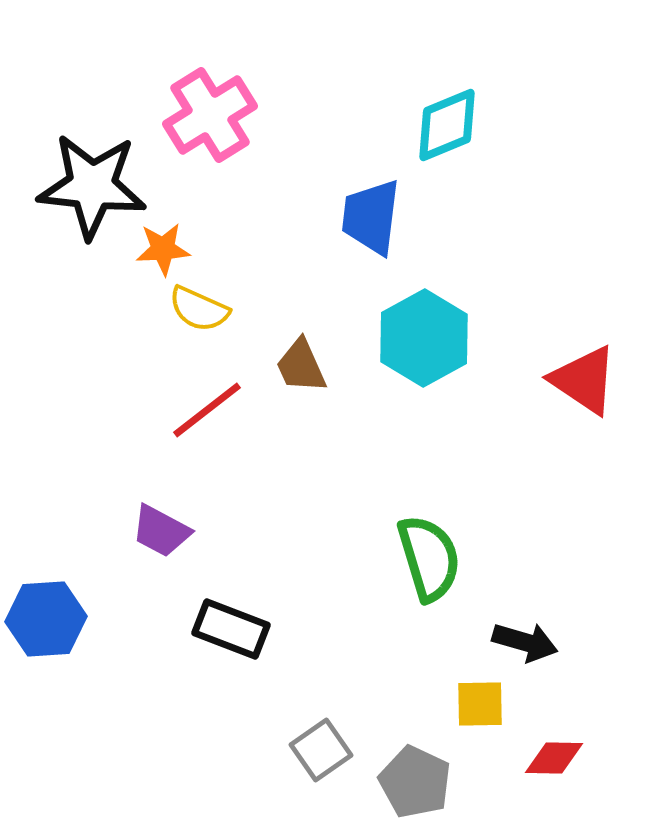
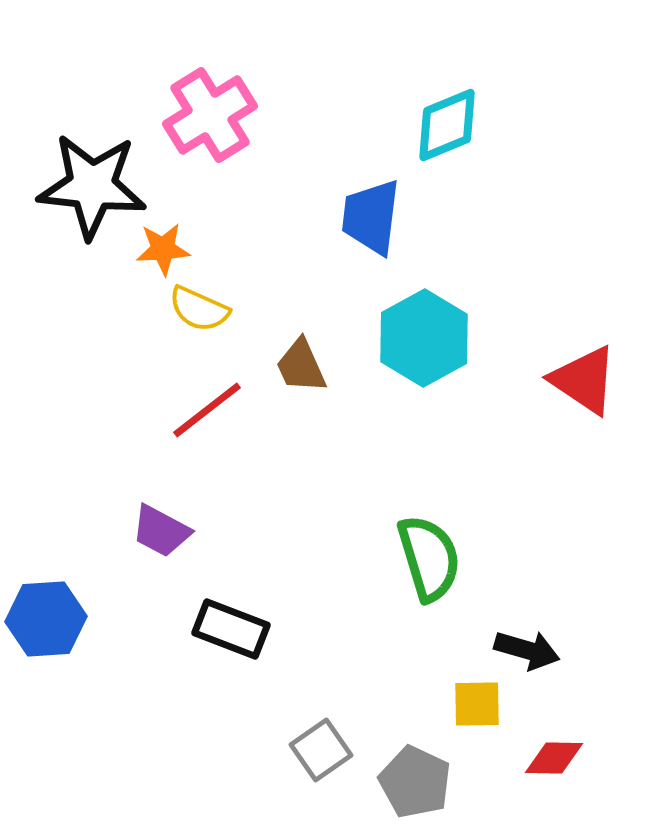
black arrow: moved 2 px right, 8 px down
yellow square: moved 3 px left
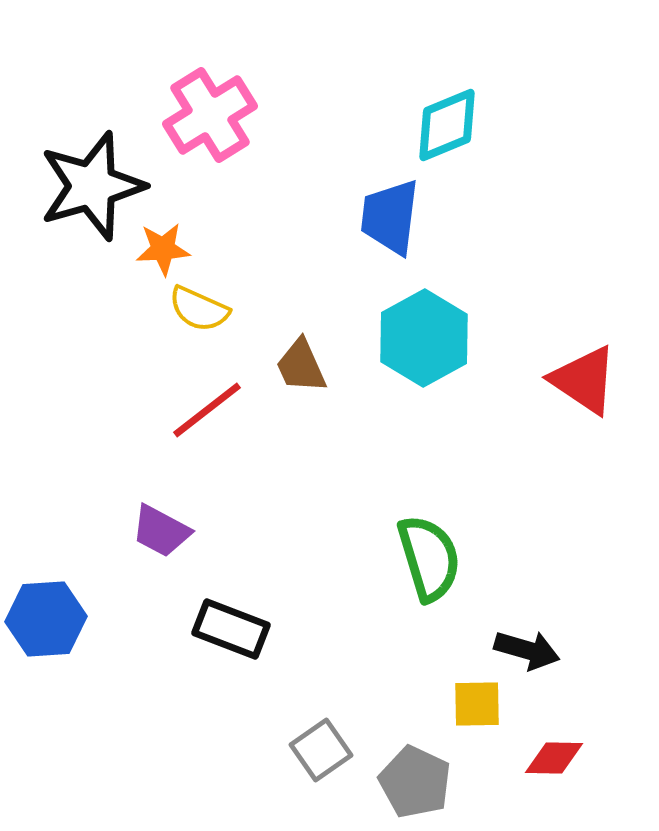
black star: rotated 22 degrees counterclockwise
blue trapezoid: moved 19 px right
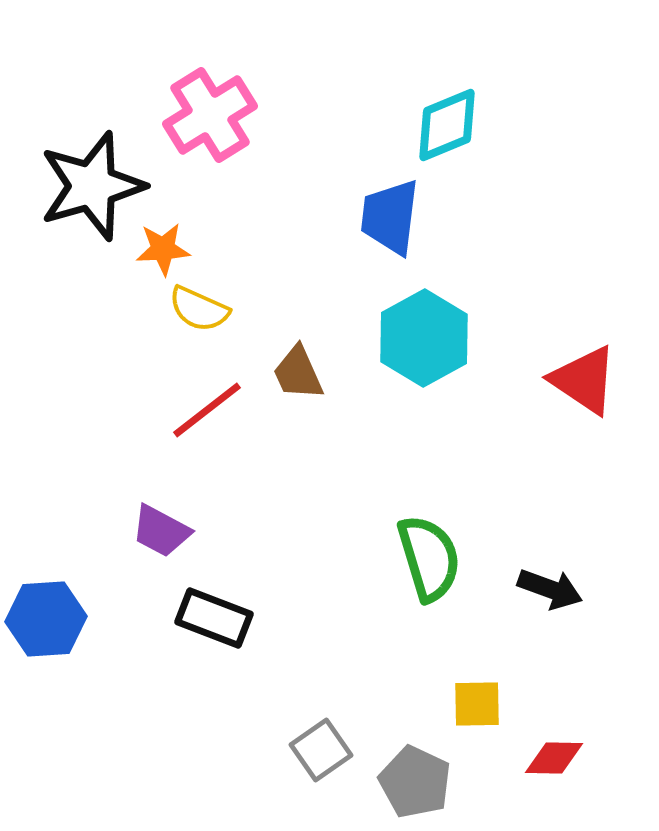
brown trapezoid: moved 3 px left, 7 px down
black rectangle: moved 17 px left, 11 px up
black arrow: moved 23 px right, 61 px up; rotated 4 degrees clockwise
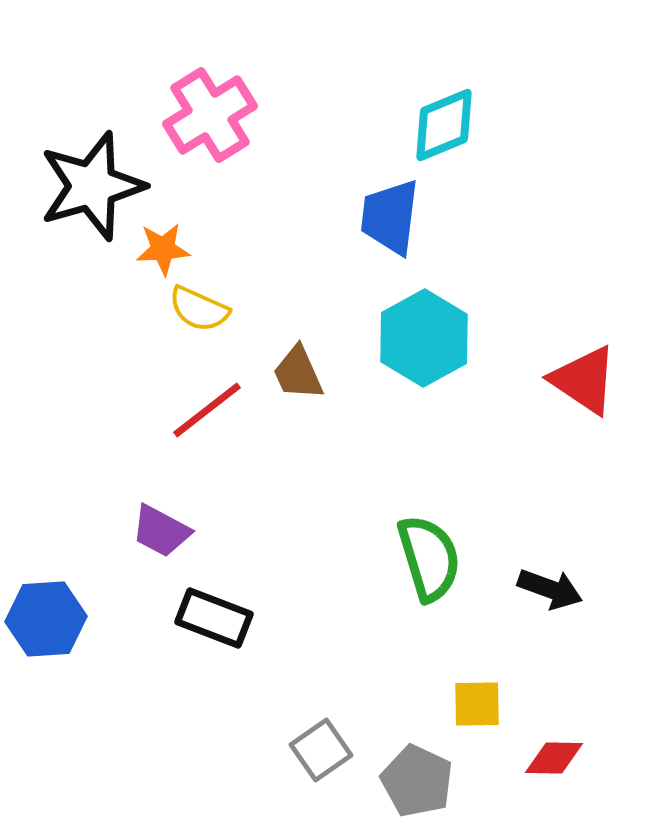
cyan diamond: moved 3 px left
gray pentagon: moved 2 px right, 1 px up
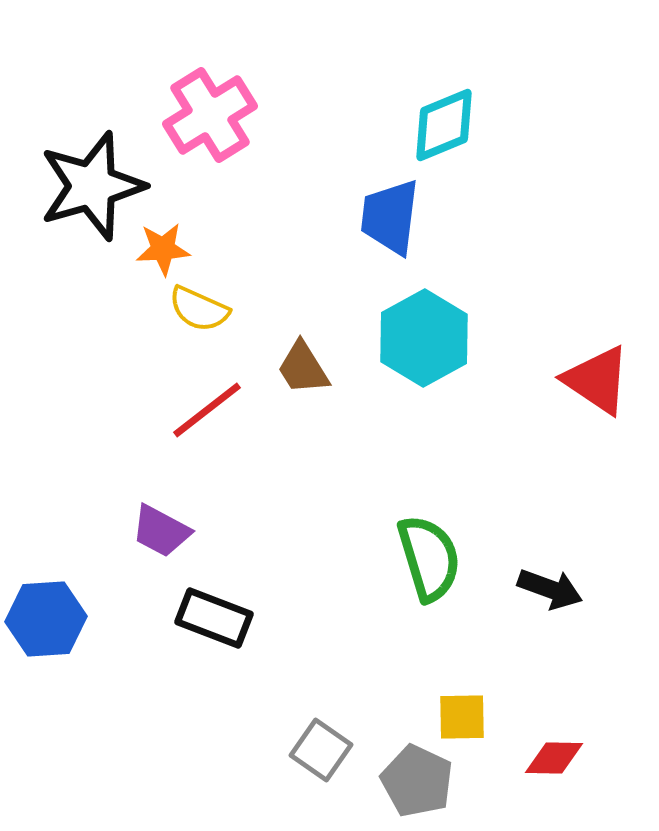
brown trapezoid: moved 5 px right, 5 px up; rotated 8 degrees counterclockwise
red triangle: moved 13 px right
yellow square: moved 15 px left, 13 px down
gray square: rotated 20 degrees counterclockwise
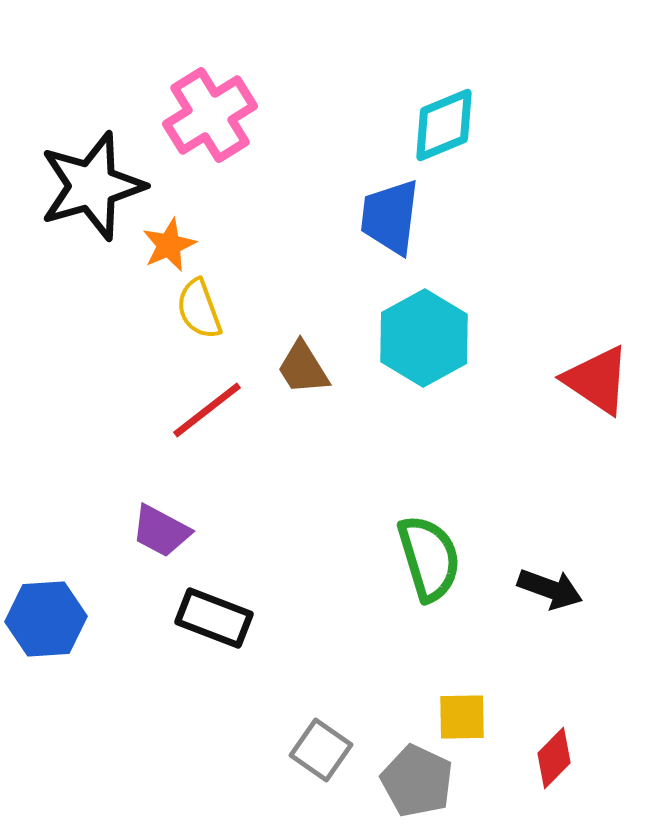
orange star: moved 6 px right, 4 px up; rotated 20 degrees counterclockwise
yellow semicircle: rotated 46 degrees clockwise
red diamond: rotated 46 degrees counterclockwise
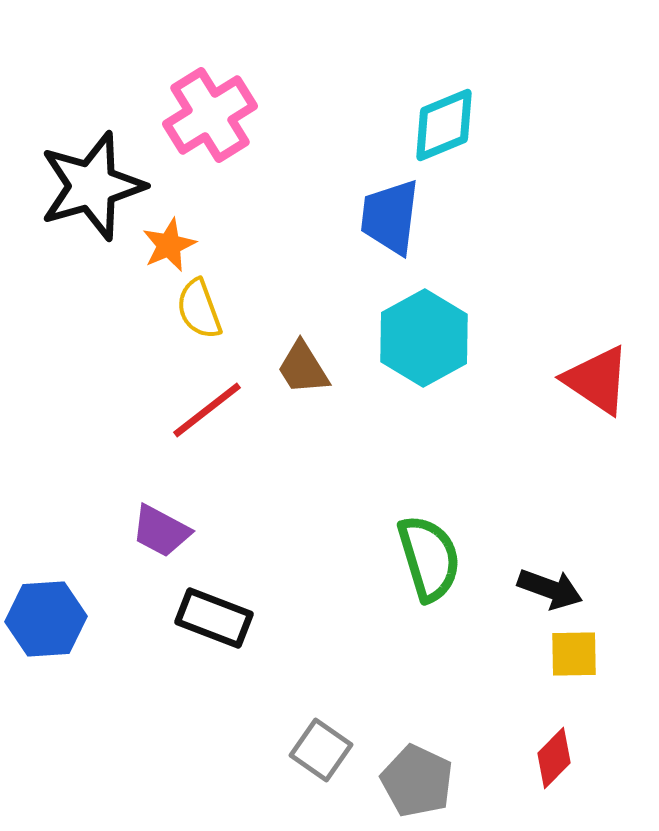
yellow square: moved 112 px right, 63 px up
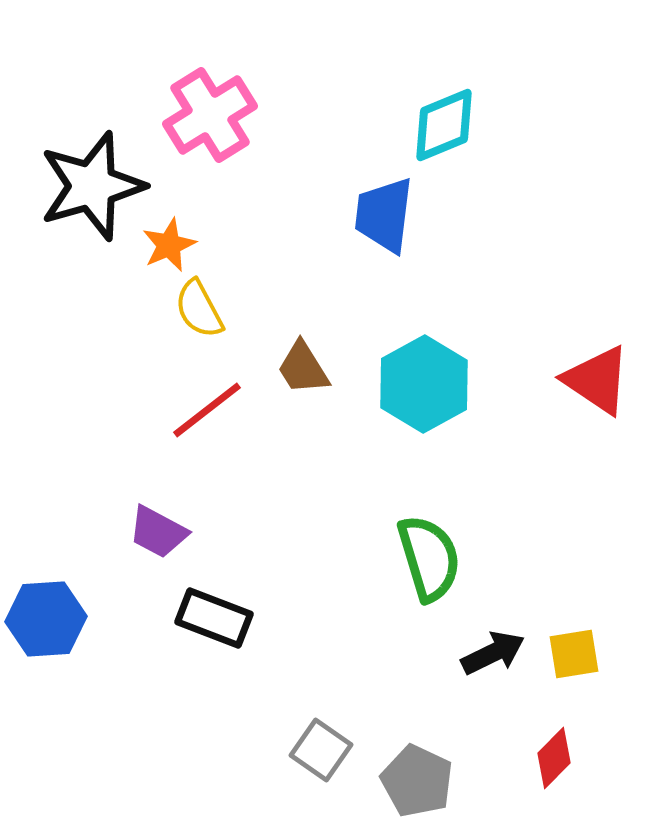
blue trapezoid: moved 6 px left, 2 px up
yellow semicircle: rotated 8 degrees counterclockwise
cyan hexagon: moved 46 px down
purple trapezoid: moved 3 px left, 1 px down
black arrow: moved 57 px left, 64 px down; rotated 46 degrees counterclockwise
yellow square: rotated 8 degrees counterclockwise
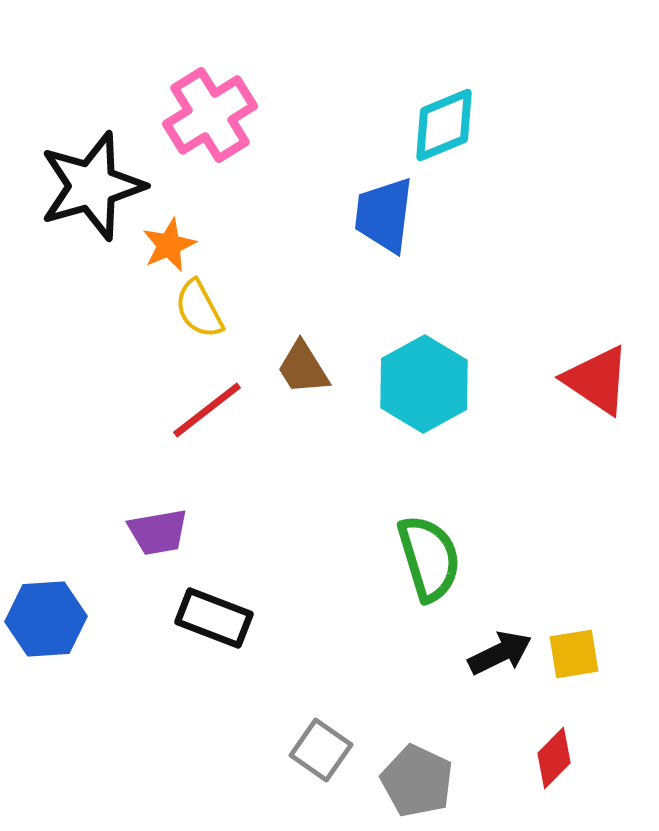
purple trapezoid: rotated 38 degrees counterclockwise
black arrow: moved 7 px right
